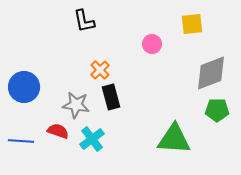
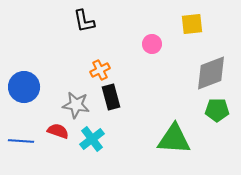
orange cross: rotated 18 degrees clockwise
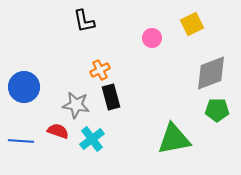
yellow square: rotated 20 degrees counterclockwise
pink circle: moved 6 px up
green triangle: rotated 15 degrees counterclockwise
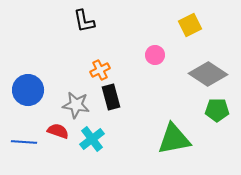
yellow square: moved 2 px left, 1 px down
pink circle: moved 3 px right, 17 px down
gray diamond: moved 3 px left, 1 px down; rotated 54 degrees clockwise
blue circle: moved 4 px right, 3 px down
blue line: moved 3 px right, 1 px down
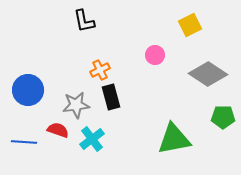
gray star: rotated 16 degrees counterclockwise
green pentagon: moved 6 px right, 7 px down
red semicircle: moved 1 px up
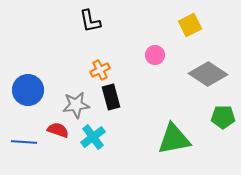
black L-shape: moved 6 px right
cyan cross: moved 1 px right, 2 px up
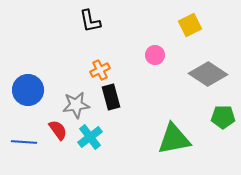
red semicircle: rotated 35 degrees clockwise
cyan cross: moved 3 px left
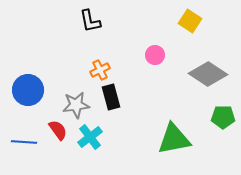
yellow square: moved 4 px up; rotated 30 degrees counterclockwise
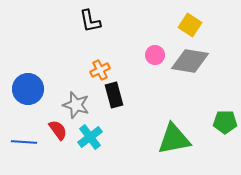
yellow square: moved 4 px down
gray diamond: moved 18 px left, 13 px up; rotated 24 degrees counterclockwise
blue circle: moved 1 px up
black rectangle: moved 3 px right, 2 px up
gray star: rotated 24 degrees clockwise
green pentagon: moved 2 px right, 5 px down
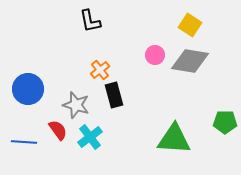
orange cross: rotated 12 degrees counterclockwise
green triangle: rotated 15 degrees clockwise
